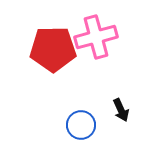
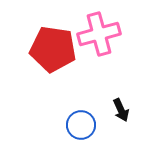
pink cross: moved 3 px right, 3 px up
red pentagon: rotated 9 degrees clockwise
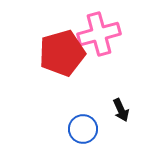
red pentagon: moved 9 px right, 4 px down; rotated 24 degrees counterclockwise
blue circle: moved 2 px right, 4 px down
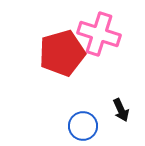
pink cross: rotated 33 degrees clockwise
blue circle: moved 3 px up
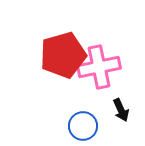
pink cross: moved 33 px down; rotated 30 degrees counterclockwise
red pentagon: moved 1 px right, 2 px down
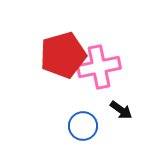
black arrow: rotated 30 degrees counterclockwise
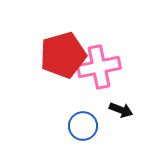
black arrow: rotated 15 degrees counterclockwise
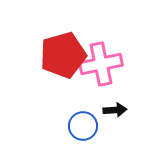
pink cross: moved 2 px right, 3 px up
black arrow: moved 6 px left; rotated 25 degrees counterclockwise
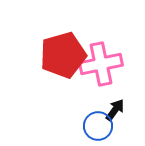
black arrow: rotated 50 degrees counterclockwise
blue circle: moved 15 px right
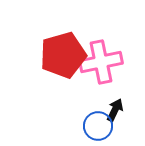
pink cross: moved 2 px up
black arrow: rotated 10 degrees counterclockwise
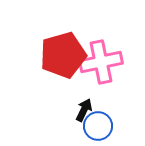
black arrow: moved 31 px left
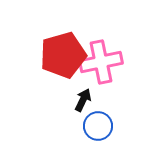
black arrow: moved 1 px left, 10 px up
